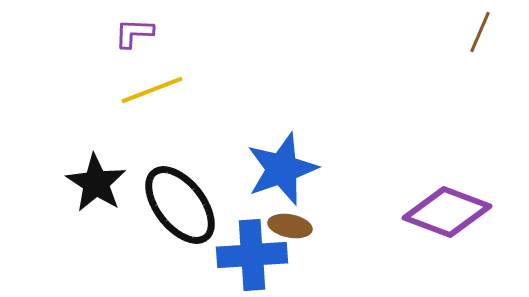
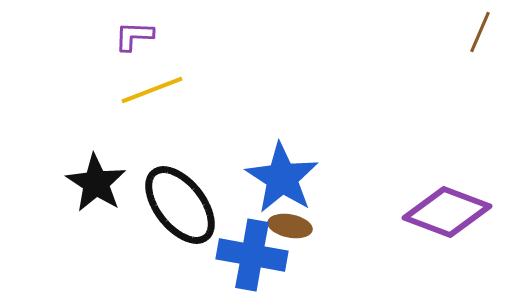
purple L-shape: moved 3 px down
blue star: moved 9 px down; rotated 20 degrees counterclockwise
blue cross: rotated 14 degrees clockwise
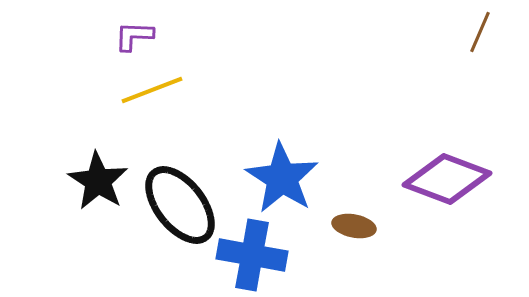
black star: moved 2 px right, 2 px up
purple diamond: moved 33 px up
brown ellipse: moved 64 px right
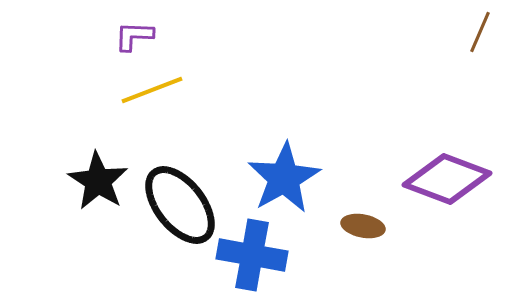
blue star: moved 2 px right; rotated 10 degrees clockwise
brown ellipse: moved 9 px right
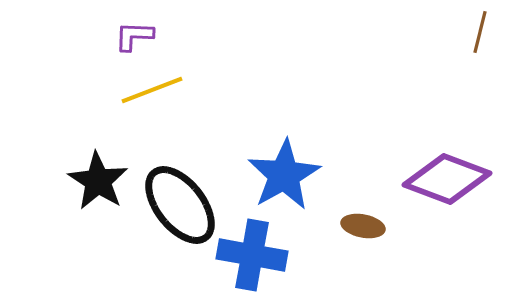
brown line: rotated 9 degrees counterclockwise
blue star: moved 3 px up
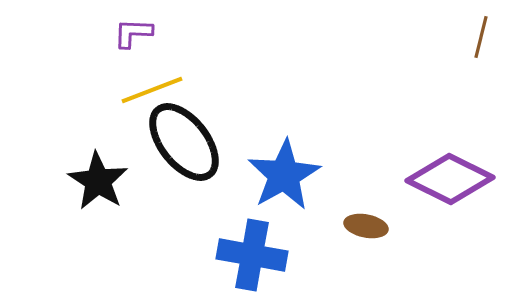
brown line: moved 1 px right, 5 px down
purple L-shape: moved 1 px left, 3 px up
purple diamond: moved 3 px right; rotated 6 degrees clockwise
black ellipse: moved 4 px right, 63 px up
brown ellipse: moved 3 px right
